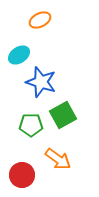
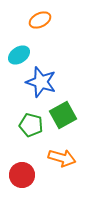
green pentagon: rotated 15 degrees clockwise
orange arrow: moved 4 px right, 1 px up; rotated 20 degrees counterclockwise
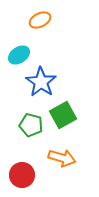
blue star: rotated 16 degrees clockwise
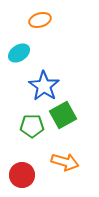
orange ellipse: rotated 10 degrees clockwise
cyan ellipse: moved 2 px up
blue star: moved 3 px right, 4 px down
green pentagon: moved 1 px right, 1 px down; rotated 15 degrees counterclockwise
orange arrow: moved 3 px right, 4 px down
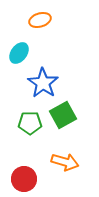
cyan ellipse: rotated 20 degrees counterclockwise
blue star: moved 1 px left, 3 px up
green pentagon: moved 2 px left, 3 px up
red circle: moved 2 px right, 4 px down
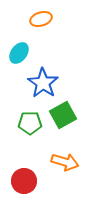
orange ellipse: moved 1 px right, 1 px up
red circle: moved 2 px down
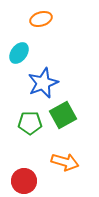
blue star: rotated 16 degrees clockwise
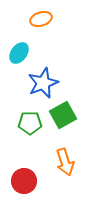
orange arrow: rotated 56 degrees clockwise
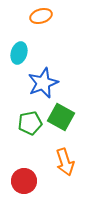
orange ellipse: moved 3 px up
cyan ellipse: rotated 20 degrees counterclockwise
green square: moved 2 px left, 2 px down; rotated 32 degrees counterclockwise
green pentagon: rotated 10 degrees counterclockwise
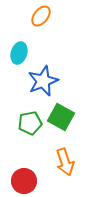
orange ellipse: rotated 35 degrees counterclockwise
blue star: moved 2 px up
